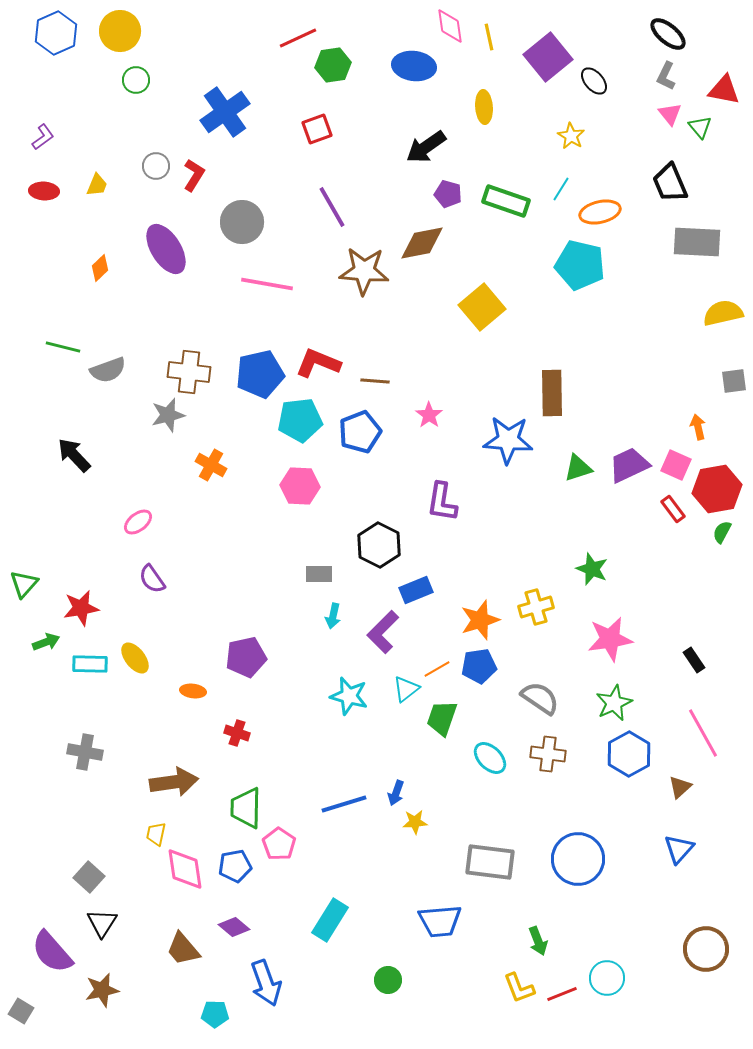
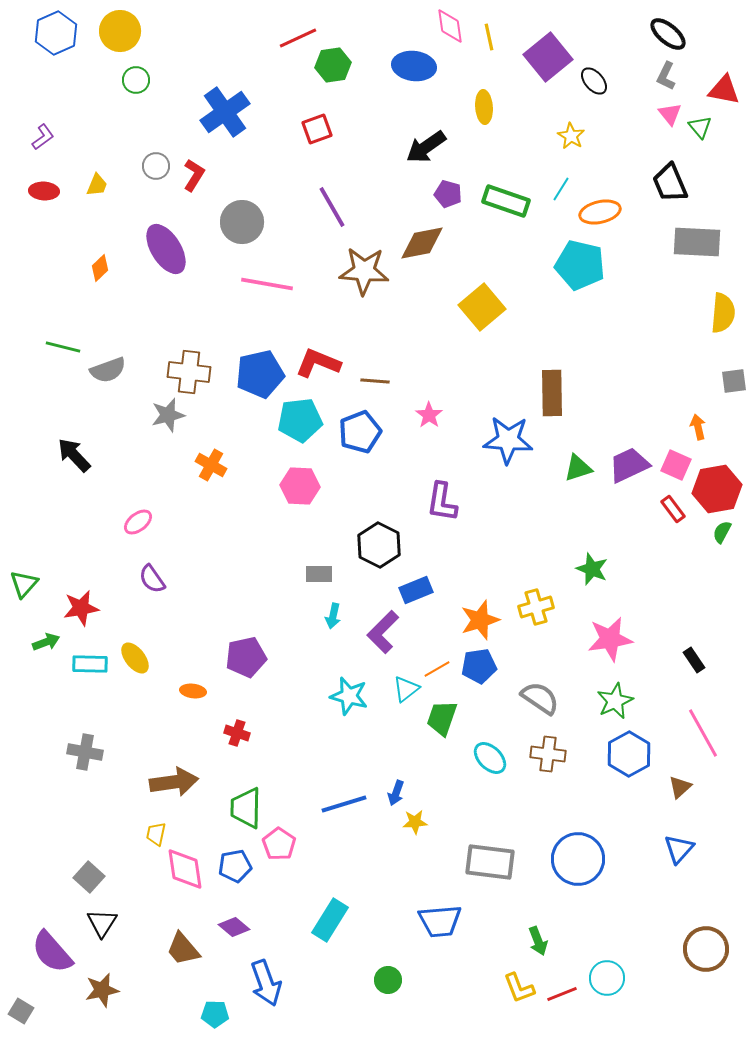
yellow semicircle at (723, 313): rotated 108 degrees clockwise
green star at (614, 703): moved 1 px right, 2 px up
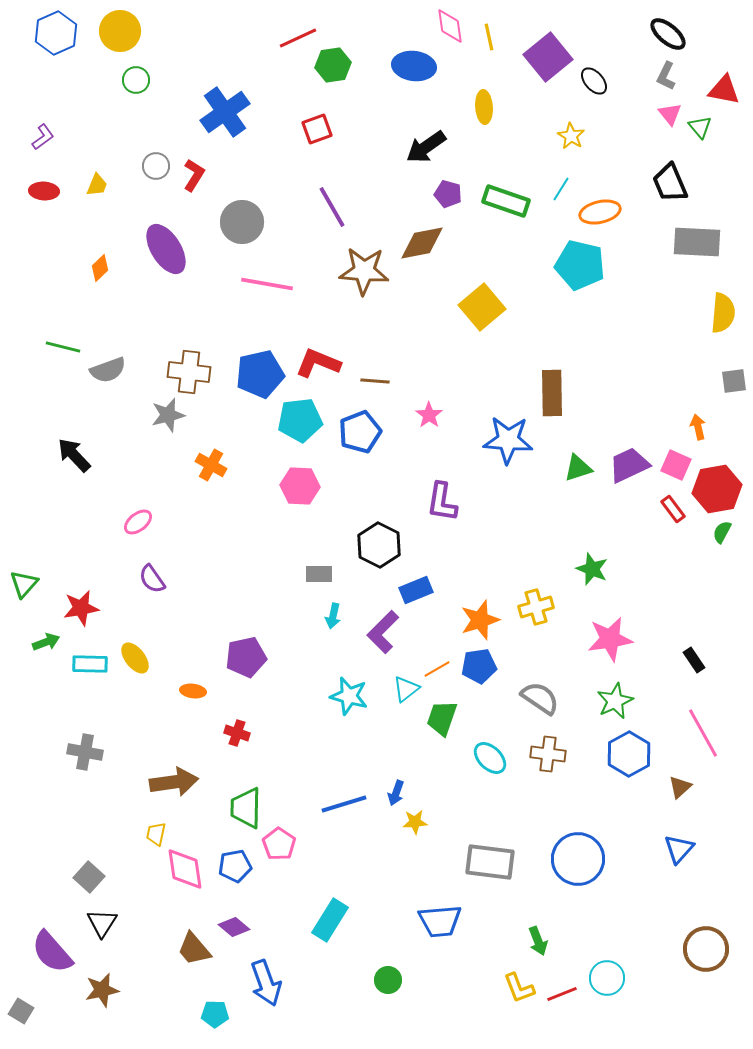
brown trapezoid at (183, 949): moved 11 px right
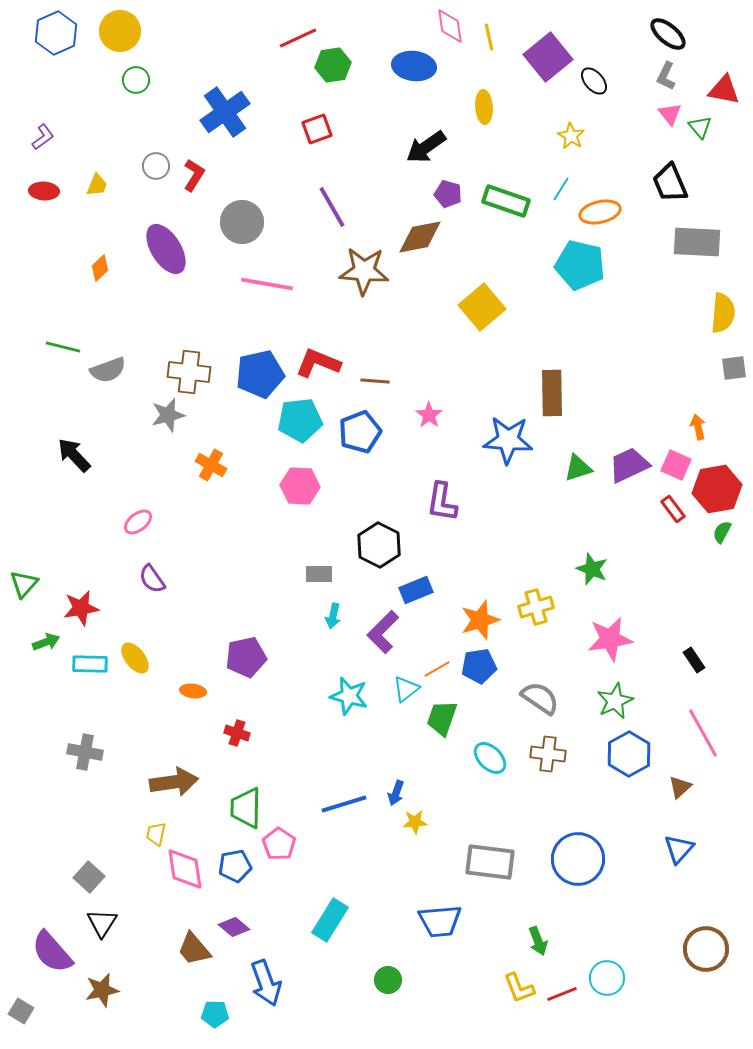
brown diamond at (422, 243): moved 2 px left, 6 px up
gray square at (734, 381): moved 13 px up
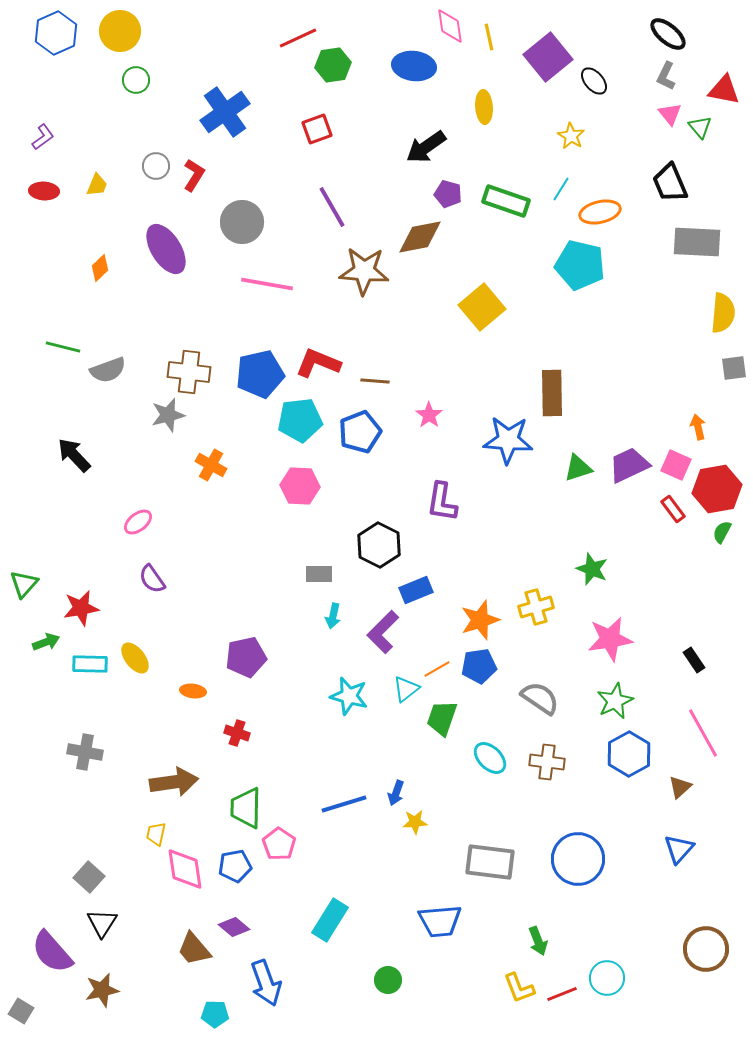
brown cross at (548, 754): moved 1 px left, 8 px down
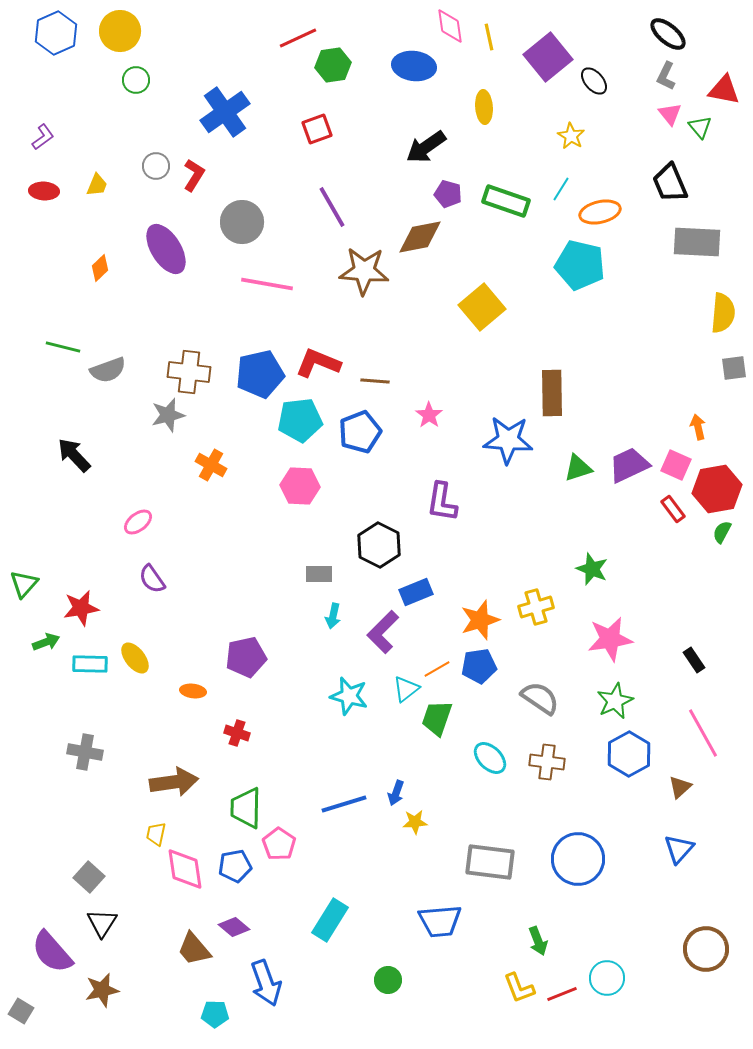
blue rectangle at (416, 590): moved 2 px down
green trapezoid at (442, 718): moved 5 px left
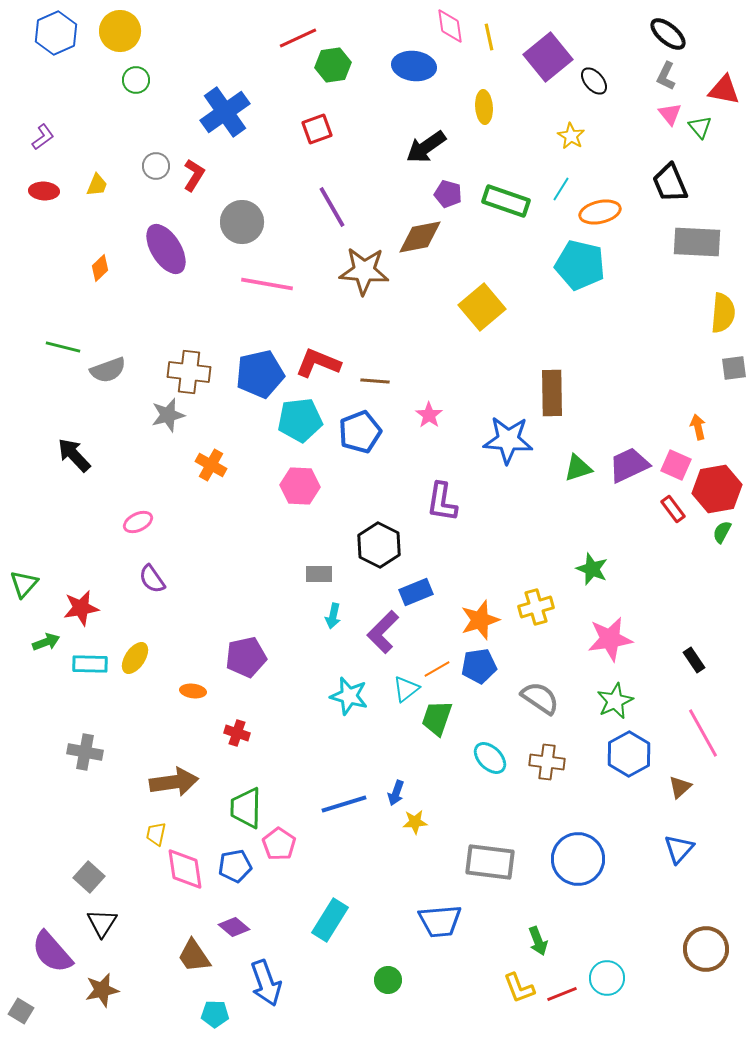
pink ellipse at (138, 522): rotated 12 degrees clockwise
yellow ellipse at (135, 658): rotated 72 degrees clockwise
brown trapezoid at (194, 949): moved 7 px down; rotated 6 degrees clockwise
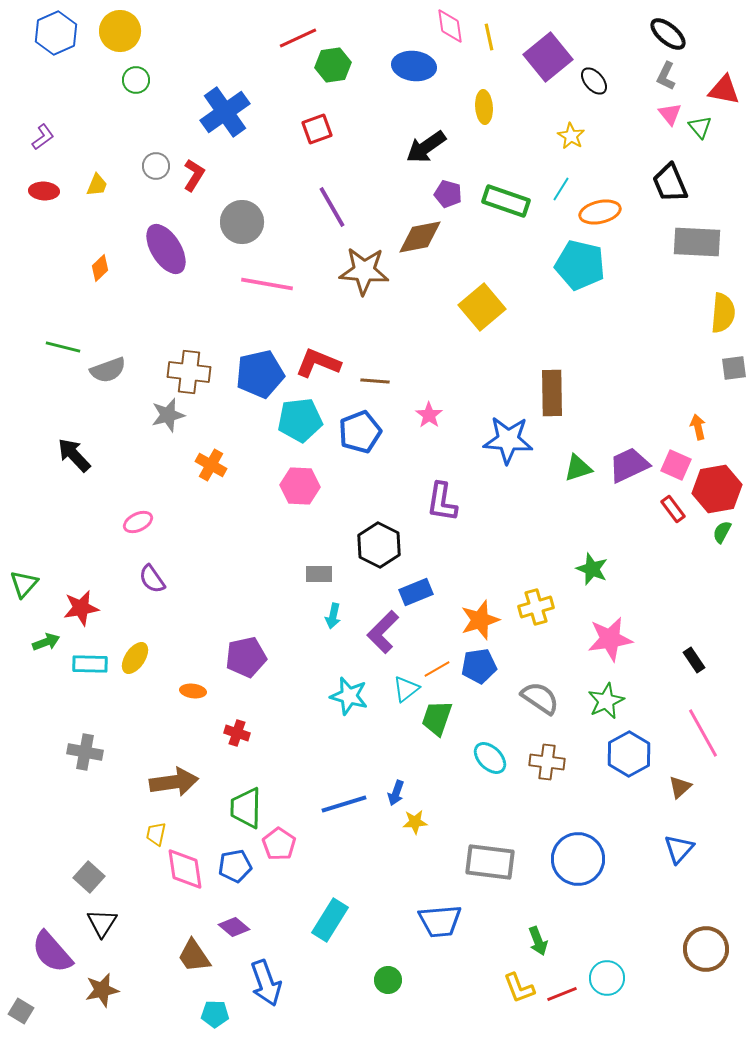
green star at (615, 701): moved 9 px left
